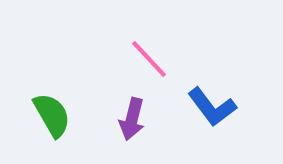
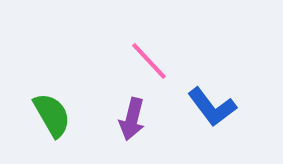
pink line: moved 2 px down
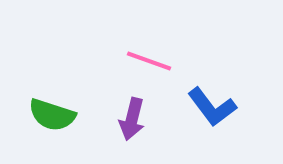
pink line: rotated 27 degrees counterclockwise
green semicircle: rotated 138 degrees clockwise
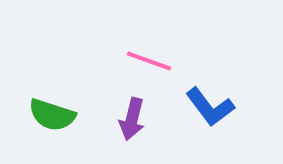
blue L-shape: moved 2 px left
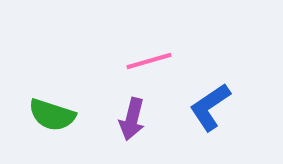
pink line: rotated 36 degrees counterclockwise
blue L-shape: rotated 93 degrees clockwise
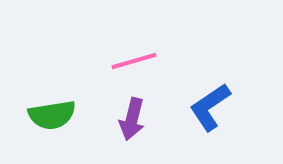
pink line: moved 15 px left
green semicircle: rotated 27 degrees counterclockwise
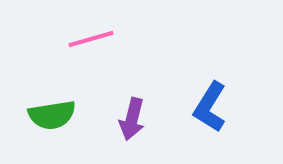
pink line: moved 43 px left, 22 px up
blue L-shape: rotated 24 degrees counterclockwise
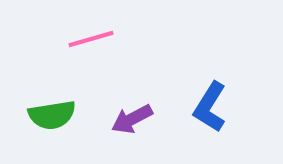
purple arrow: rotated 48 degrees clockwise
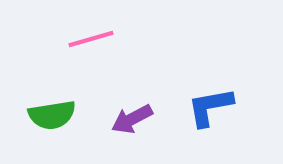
blue L-shape: rotated 48 degrees clockwise
